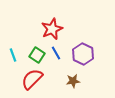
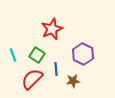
blue line: moved 16 px down; rotated 24 degrees clockwise
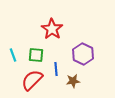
red star: rotated 15 degrees counterclockwise
green square: moved 1 px left; rotated 28 degrees counterclockwise
red semicircle: moved 1 px down
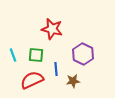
red star: rotated 20 degrees counterclockwise
red semicircle: rotated 20 degrees clockwise
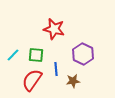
red star: moved 2 px right
cyan line: rotated 64 degrees clockwise
red semicircle: rotated 30 degrees counterclockwise
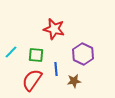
cyan line: moved 2 px left, 3 px up
brown star: moved 1 px right
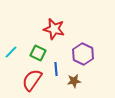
green square: moved 2 px right, 2 px up; rotated 21 degrees clockwise
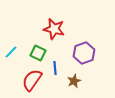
purple hexagon: moved 1 px right, 1 px up; rotated 15 degrees clockwise
blue line: moved 1 px left, 1 px up
brown star: rotated 16 degrees counterclockwise
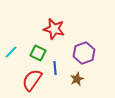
brown star: moved 3 px right, 2 px up
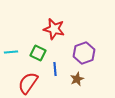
cyan line: rotated 40 degrees clockwise
blue line: moved 1 px down
red semicircle: moved 4 px left, 3 px down
